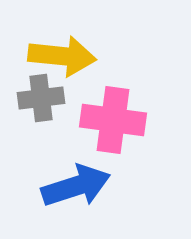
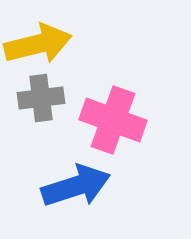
yellow arrow: moved 24 px left, 12 px up; rotated 20 degrees counterclockwise
pink cross: rotated 12 degrees clockwise
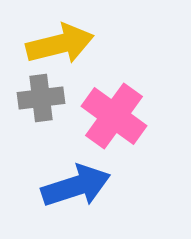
yellow arrow: moved 22 px right
pink cross: moved 1 px right, 4 px up; rotated 16 degrees clockwise
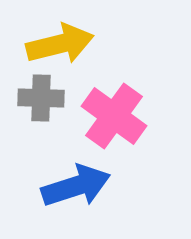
gray cross: rotated 9 degrees clockwise
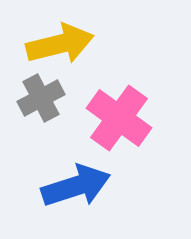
gray cross: rotated 30 degrees counterclockwise
pink cross: moved 5 px right, 2 px down
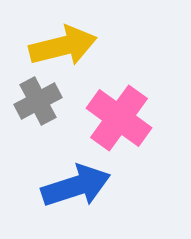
yellow arrow: moved 3 px right, 2 px down
gray cross: moved 3 px left, 3 px down
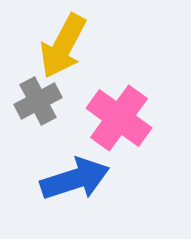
yellow arrow: rotated 132 degrees clockwise
blue arrow: moved 1 px left, 7 px up
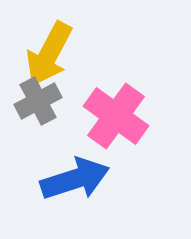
yellow arrow: moved 14 px left, 8 px down
pink cross: moved 3 px left, 2 px up
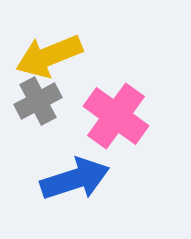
yellow arrow: moved 2 px down; rotated 40 degrees clockwise
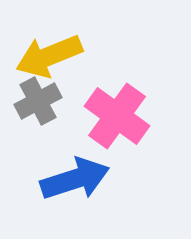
pink cross: moved 1 px right
